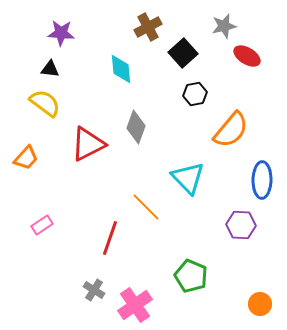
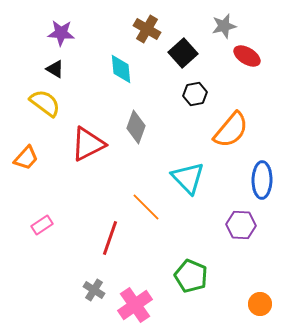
brown cross: moved 1 px left, 2 px down; rotated 32 degrees counterclockwise
black triangle: moved 5 px right; rotated 24 degrees clockwise
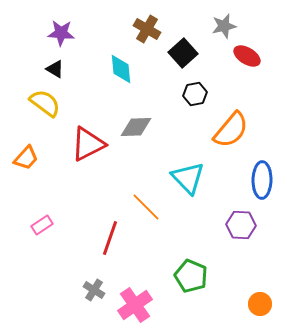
gray diamond: rotated 68 degrees clockwise
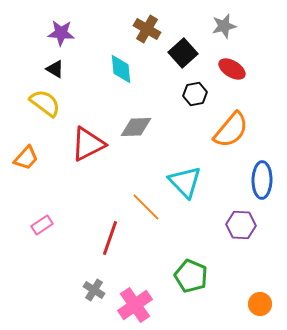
red ellipse: moved 15 px left, 13 px down
cyan triangle: moved 3 px left, 4 px down
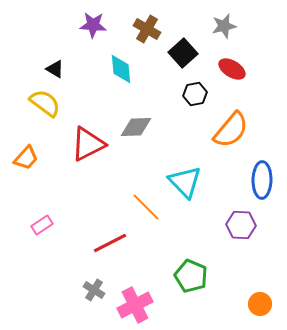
purple star: moved 32 px right, 8 px up
red line: moved 5 px down; rotated 44 degrees clockwise
pink cross: rotated 8 degrees clockwise
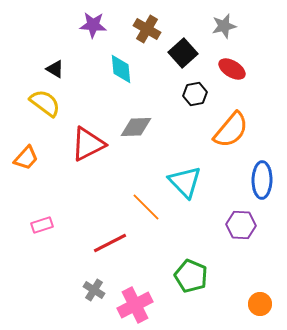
pink rectangle: rotated 15 degrees clockwise
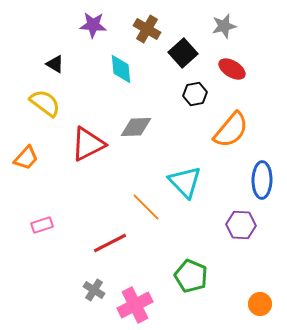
black triangle: moved 5 px up
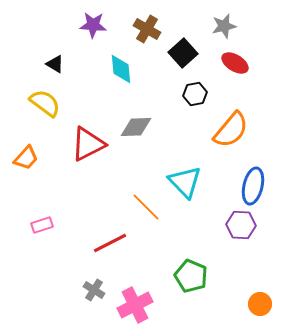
red ellipse: moved 3 px right, 6 px up
blue ellipse: moved 9 px left, 6 px down; rotated 12 degrees clockwise
